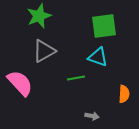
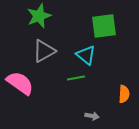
cyan triangle: moved 12 px left, 2 px up; rotated 20 degrees clockwise
pink semicircle: rotated 12 degrees counterclockwise
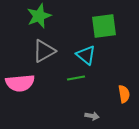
pink semicircle: rotated 140 degrees clockwise
orange semicircle: rotated 12 degrees counterclockwise
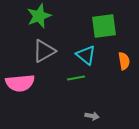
orange semicircle: moved 33 px up
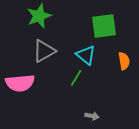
green line: rotated 48 degrees counterclockwise
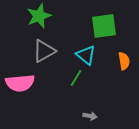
gray arrow: moved 2 px left
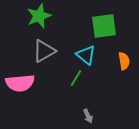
gray arrow: moved 2 px left; rotated 56 degrees clockwise
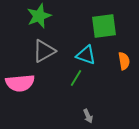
cyan triangle: rotated 20 degrees counterclockwise
